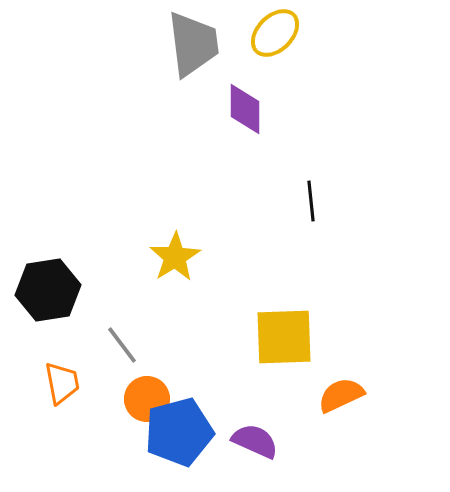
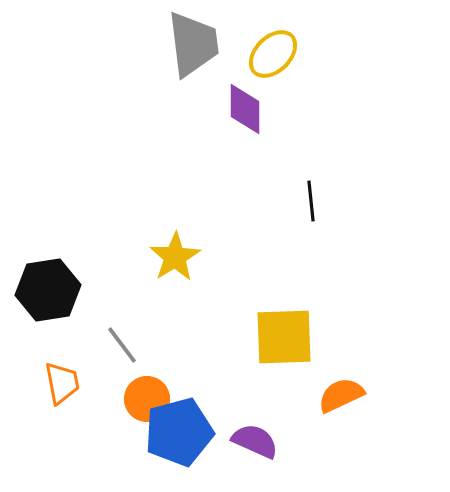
yellow ellipse: moved 2 px left, 21 px down
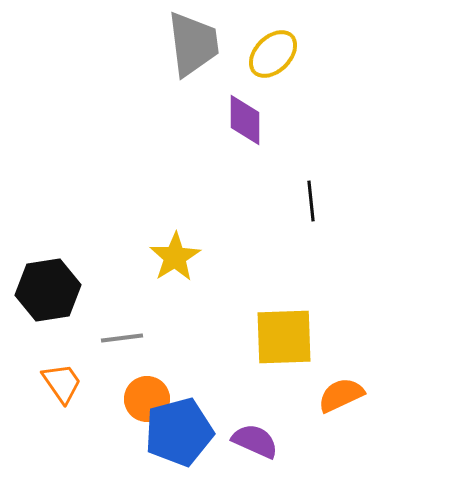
purple diamond: moved 11 px down
gray line: moved 7 px up; rotated 60 degrees counterclockwise
orange trapezoid: rotated 24 degrees counterclockwise
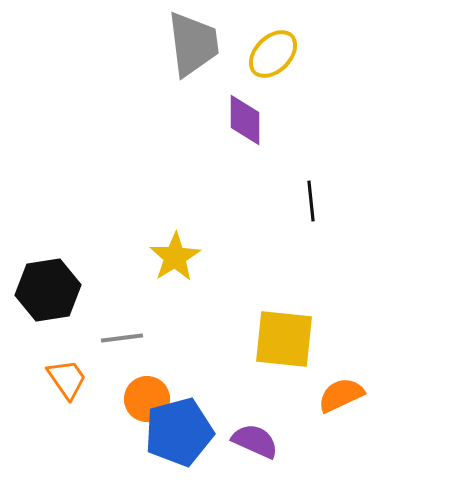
yellow square: moved 2 px down; rotated 8 degrees clockwise
orange trapezoid: moved 5 px right, 4 px up
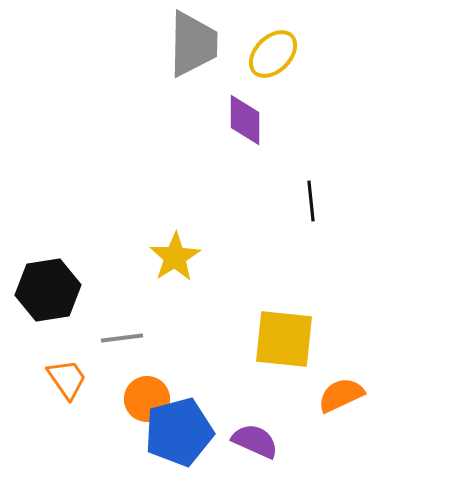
gray trapezoid: rotated 8 degrees clockwise
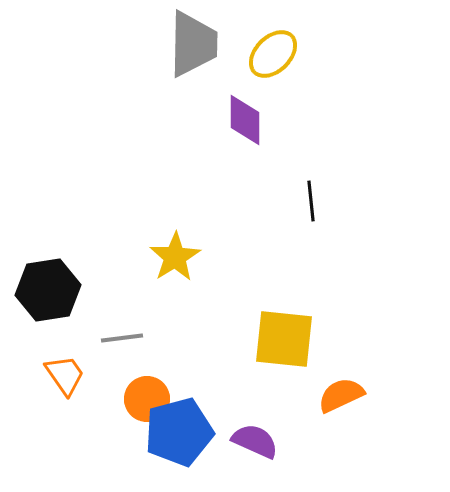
orange trapezoid: moved 2 px left, 4 px up
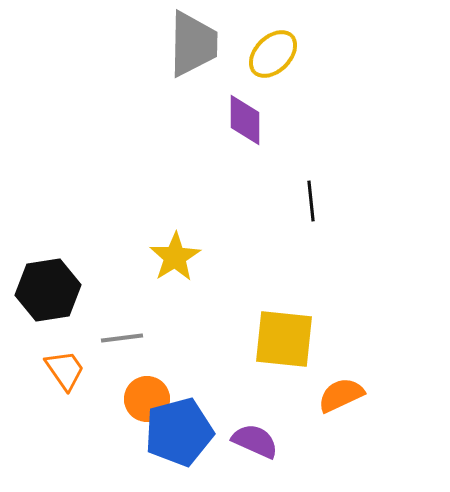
orange trapezoid: moved 5 px up
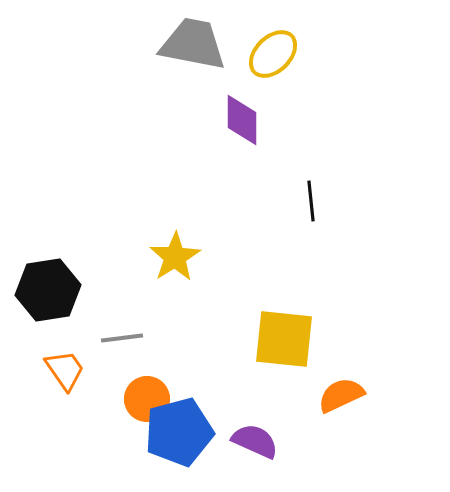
gray trapezoid: rotated 80 degrees counterclockwise
purple diamond: moved 3 px left
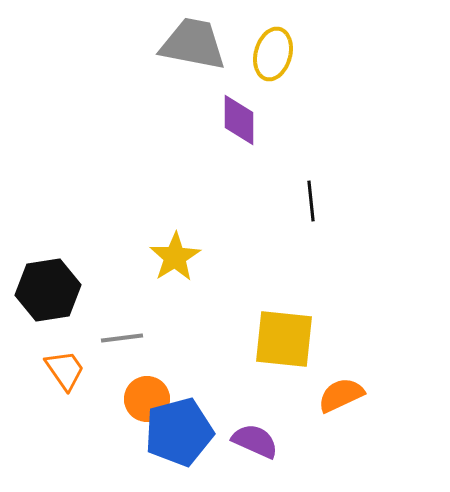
yellow ellipse: rotated 30 degrees counterclockwise
purple diamond: moved 3 px left
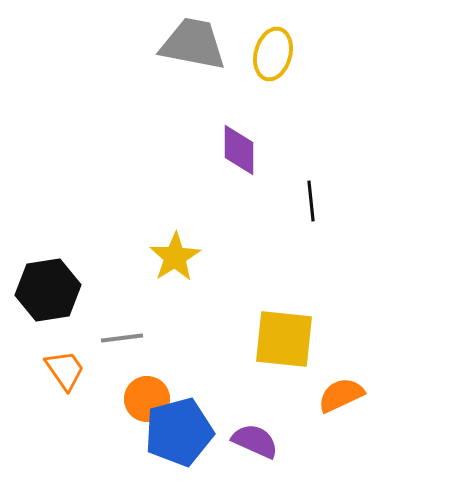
purple diamond: moved 30 px down
